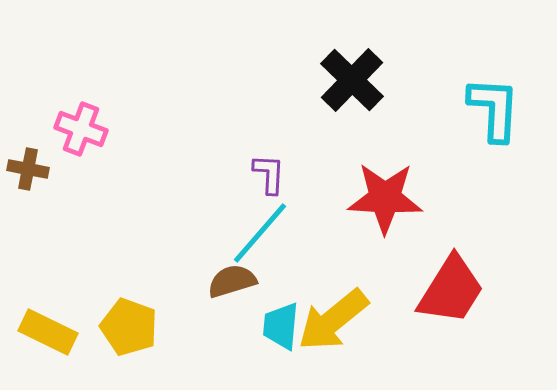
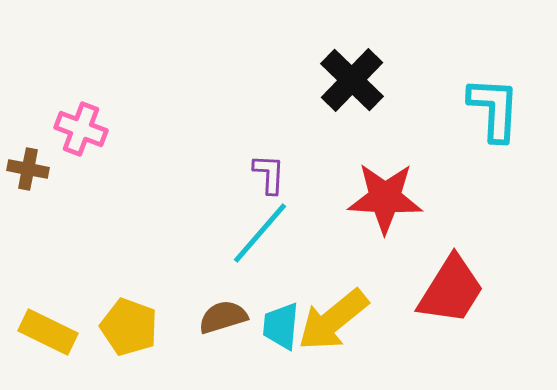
brown semicircle: moved 9 px left, 36 px down
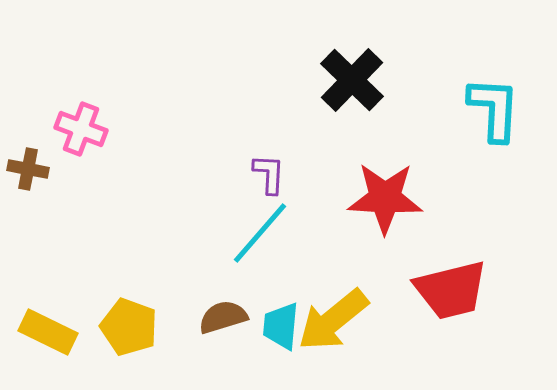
red trapezoid: rotated 44 degrees clockwise
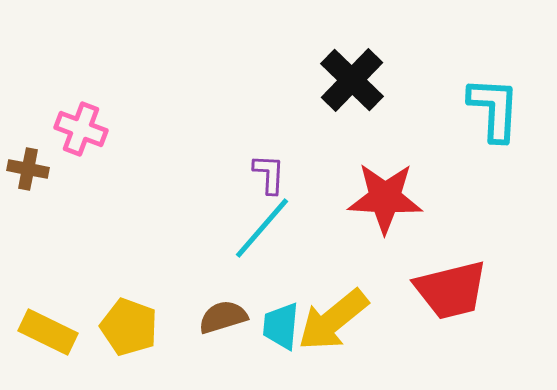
cyan line: moved 2 px right, 5 px up
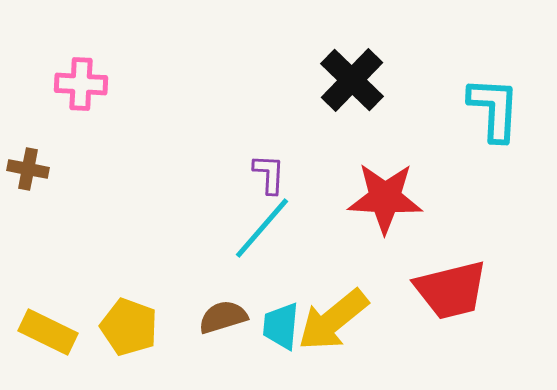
pink cross: moved 45 px up; rotated 18 degrees counterclockwise
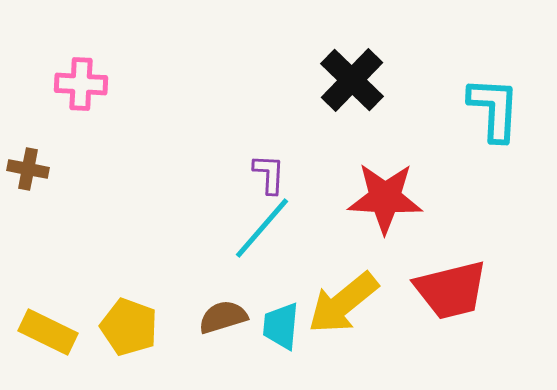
yellow arrow: moved 10 px right, 17 px up
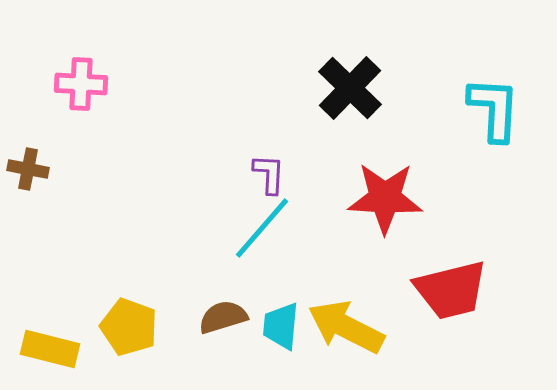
black cross: moved 2 px left, 8 px down
yellow arrow: moved 3 px right, 24 px down; rotated 66 degrees clockwise
yellow rectangle: moved 2 px right, 17 px down; rotated 12 degrees counterclockwise
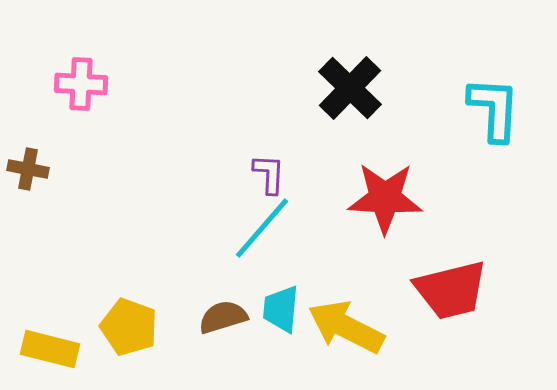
cyan trapezoid: moved 17 px up
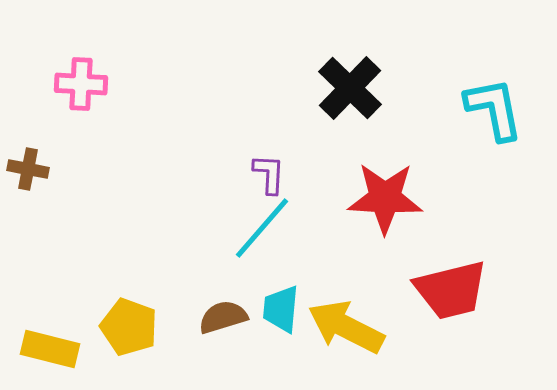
cyan L-shape: rotated 14 degrees counterclockwise
